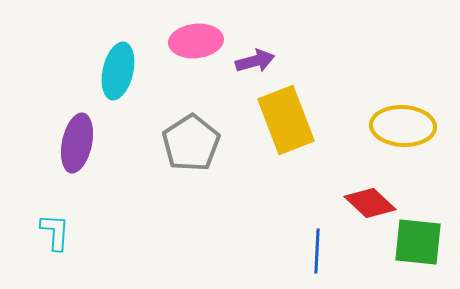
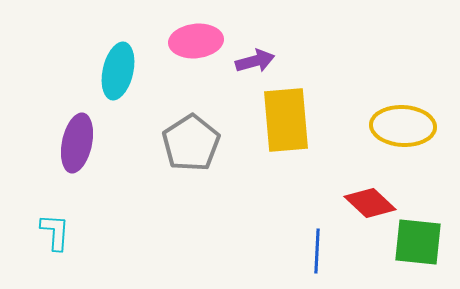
yellow rectangle: rotated 16 degrees clockwise
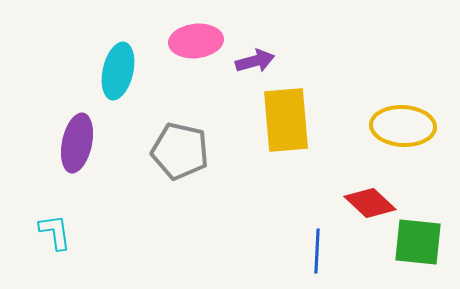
gray pentagon: moved 11 px left, 8 px down; rotated 26 degrees counterclockwise
cyan L-shape: rotated 12 degrees counterclockwise
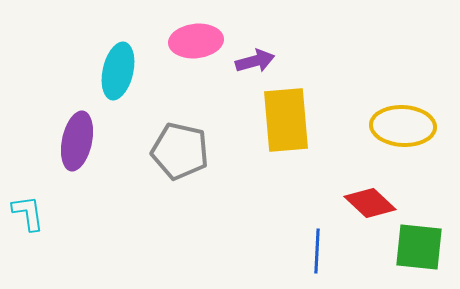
purple ellipse: moved 2 px up
cyan L-shape: moved 27 px left, 19 px up
green square: moved 1 px right, 5 px down
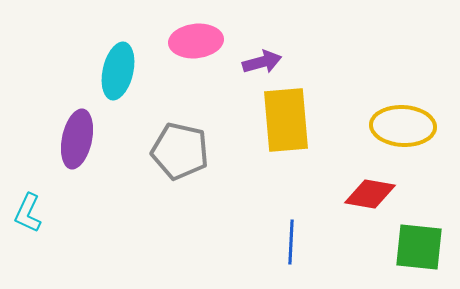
purple arrow: moved 7 px right, 1 px down
purple ellipse: moved 2 px up
red diamond: moved 9 px up; rotated 33 degrees counterclockwise
cyan L-shape: rotated 147 degrees counterclockwise
blue line: moved 26 px left, 9 px up
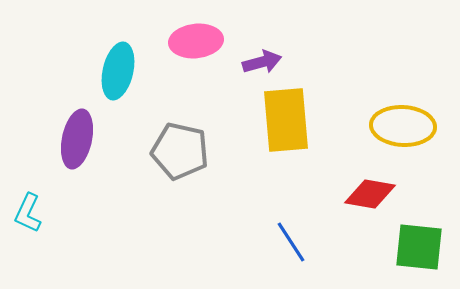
blue line: rotated 36 degrees counterclockwise
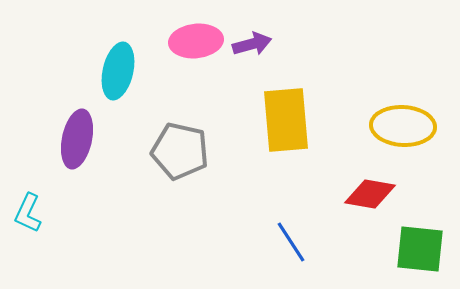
purple arrow: moved 10 px left, 18 px up
green square: moved 1 px right, 2 px down
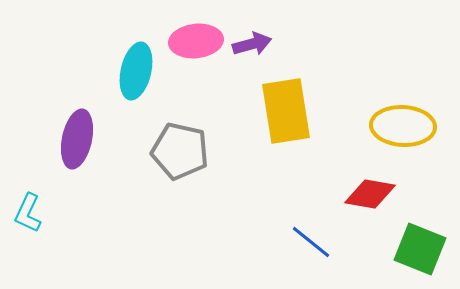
cyan ellipse: moved 18 px right
yellow rectangle: moved 9 px up; rotated 4 degrees counterclockwise
blue line: moved 20 px right; rotated 18 degrees counterclockwise
green square: rotated 16 degrees clockwise
